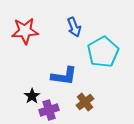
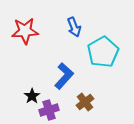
blue L-shape: rotated 56 degrees counterclockwise
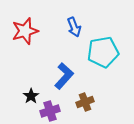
red star: rotated 12 degrees counterclockwise
cyan pentagon: rotated 20 degrees clockwise
black star: moved 1 px left
brown cross: rotated 18 degrees clockwise
purple cross: moved 1 px right, 1 px down
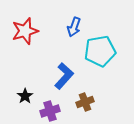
blue arrow: rotated 42 degrees clockwise
cyan pentagon: moved 3 px left, 1 px up
black star: moved 6 px left
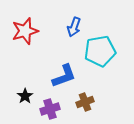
blue L-shape: rotated 28 degrees clockwise
purple cross: moved 2 px up
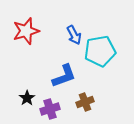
blue arrow: moved 8 px down; rotated 48 degrees counterclockwise
red star: moved 1 px right
black star: moved 2 px right, 2 px down
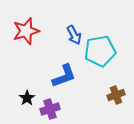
brown cross: moved 31 px right, 7 px up
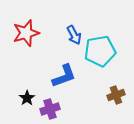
red star: moved 2 px down
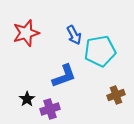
black star: moved 1 px down
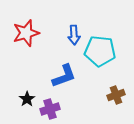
blue arrow: rotated 24 degrees clockwise
cyan pentagon: rotated 16 degrees clockwise
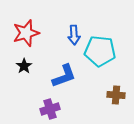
brown cross: rotated 24 degrees clockwise
black star: moved 3 px left, 33 px up
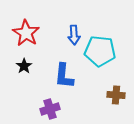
red star: rotated 24 degrees counterclockwise
blue L-shape: rotated 116 degrees clockwise
